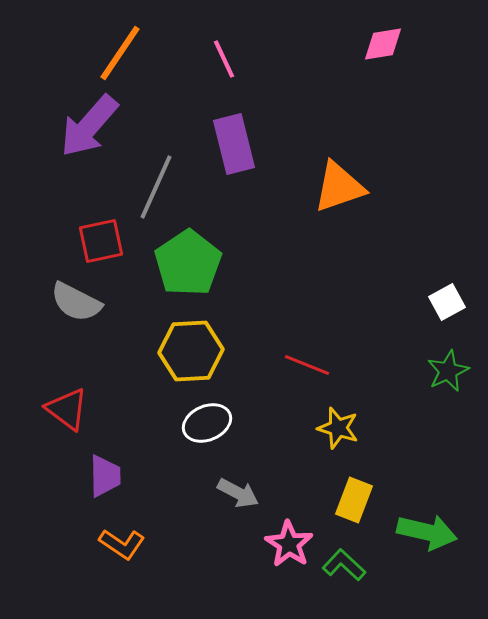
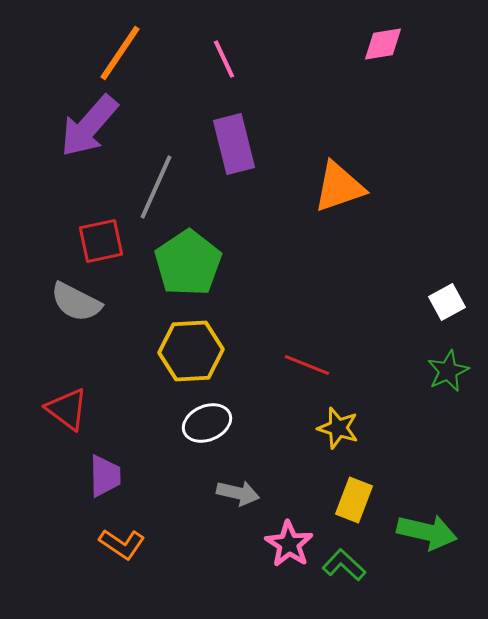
gray arrow: rotated 15 degrees counterclockwise
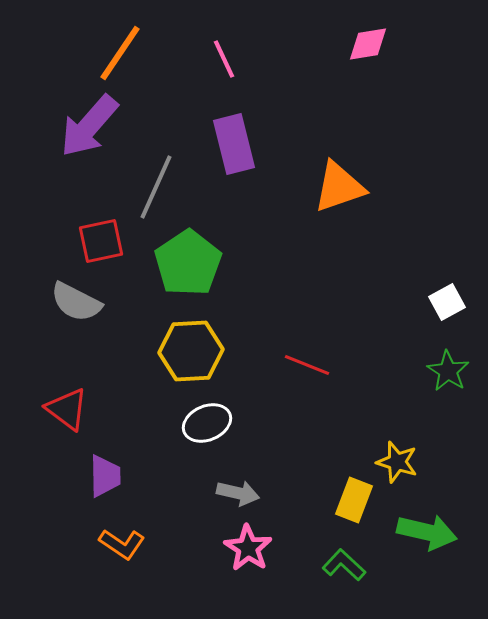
pink diamond: moved 15 px left
green star: rotated 15 degrees counterclockwise
yellow star: moved 59 px right, 34 px down
pink star: moved 41 px left, 4 px down
